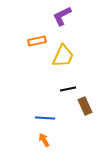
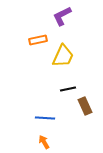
orange rectangle: moved 1 px right, 1 px up
orange arrow: moved 2 px down
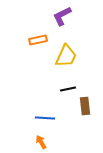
yellow trapezoid: moved 3 px right
brown rectangle: rotated 18 degrees clockwise
orange arrow: moved 3 px left
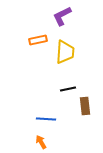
yellow trapezoid: moved 1 px left, 4 px up; rotated 20 degrees counterclockwise
blue line: moved 1 px right, 1 px down
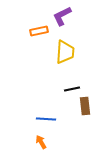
orange rectangle: moved 1 px right, 9 px up
black line: moved 4 px right
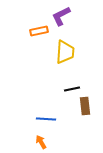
purple L-shape: moved 1 px left
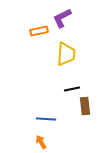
purple L-shape: moved 1 px right, 2 px down
yellow trapezoid: moved 1 px right, 2 px down
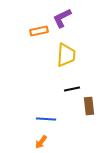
yellow trapezoid: moved 1 px down
brown rectangle: moved 4 px right
orange arrow: rotated 112 degrees counterclockwise
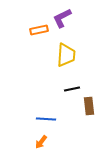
orange rectangle: moved 1 px up
